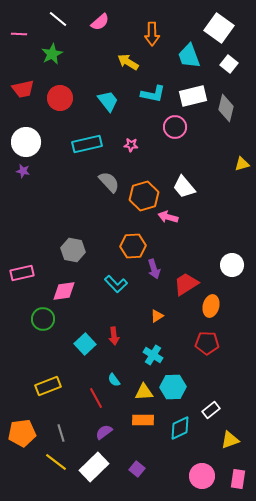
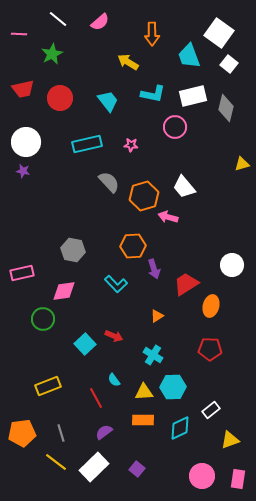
white square at (219, 28): moved 5 px down
red arrow at (114, 336): rotated 60 degrees counterclockwise
red pentagon at (207, 343): moved 3 px right, 6 px down
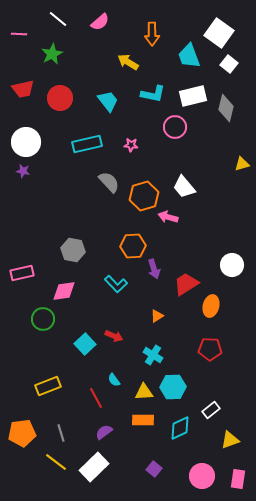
purple square at (137, 469): moved 17 px right
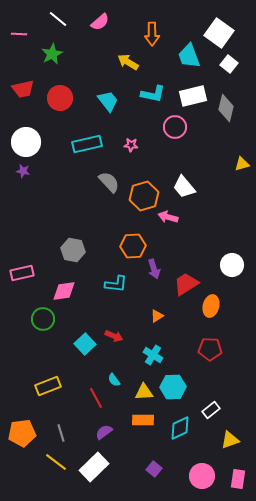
cyan L-shape at (116, 284): rotated 40 degrees counterclockwise
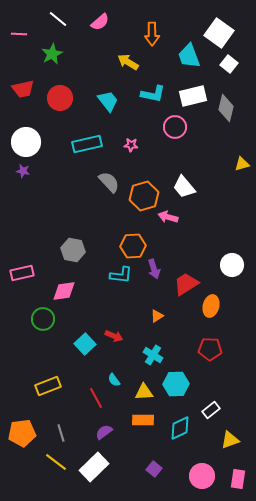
cyan L-shape at (116, 284): moved 5 px right, 9 px up
cyan hexagon at (173, 387): moved 3 px right, 3 px up
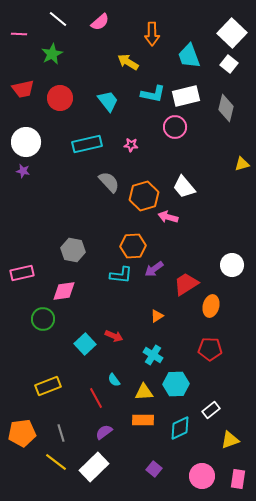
white square at (219, 33): moved 13 px right; rotated 8 degrees clockwise
white rectangle at (193, 96): moved 7 px left
purple arrow at (154, 269): rotated 72 degrees clockwise
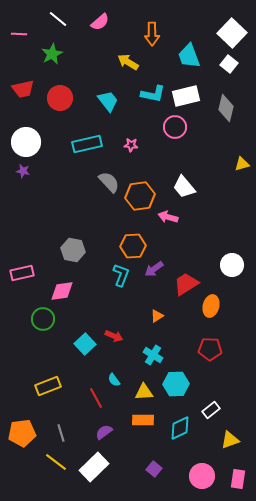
orange hexagon at (144, 196): moved 4 px left; rotated 8 degrees clockwise
cyan L-shape at (121, 275): rotated 75 degrees counterclockwise
pink diamond at (64, 291): moved 2 px left
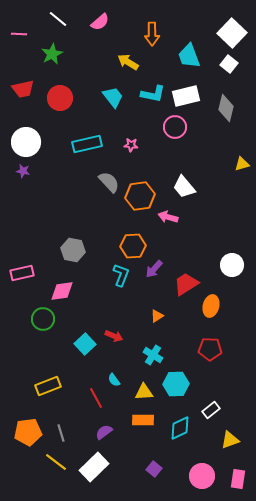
cyan trapezoid at (108, 101): moved 5 px right, 4 px up
purple arrow at (154, 269): rotated 12 degrees counterclockwise
orange pentagon at (22, 433): moved 6 px right, 1 px up
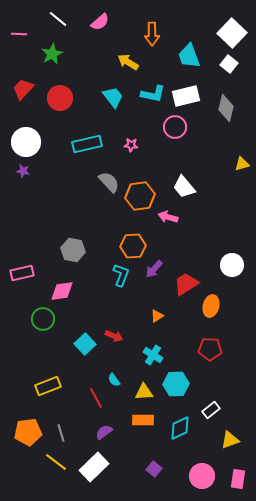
red trapezoid at (23, 89): rotated 145 degrees clockwise
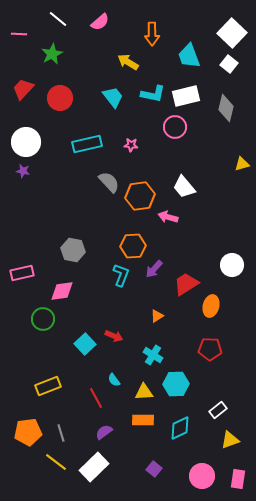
white rectangle at (211, 410): moved 7 px right
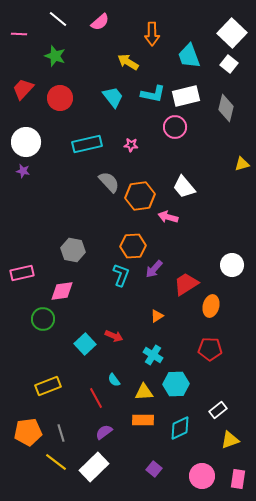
green star at (52, 54): moved 3 px right, 2 px down; rotated 25 degrees counterclockwise
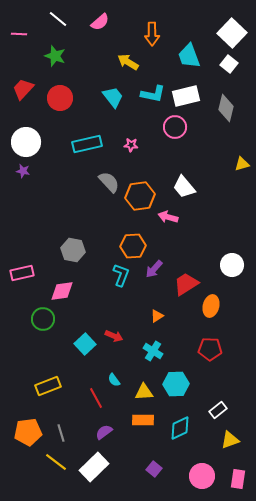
cyan cross at (153, 355): moved 4 px up
